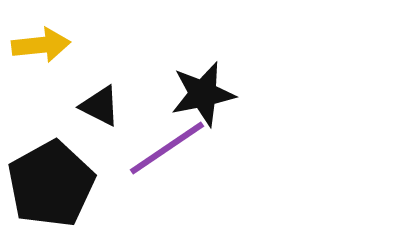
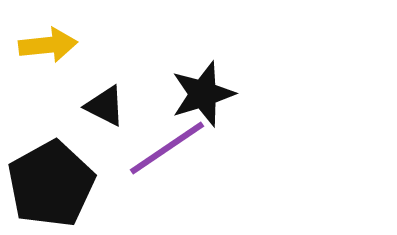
yellow arrow: moved 7 px right
black star: rotated 6 degrees counterclockwise
black triangle: moved 5 px right
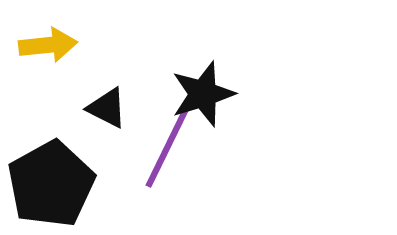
black triangle: moved 2 px right, 2 px down
purple line: rotated 30 degrees counterclockwise
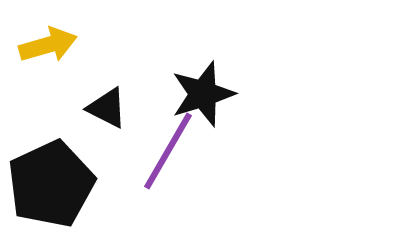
yellow arrow: rotated 10 degrees counterclockwise
purple line: moved 1 px right, 3 px down; rotated 4 degrees clockwise
black pentagon: rotated 4 degrees clockwise
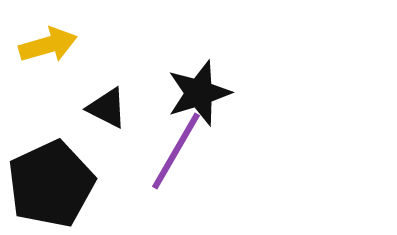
black star: moved 4 px left, 1 px up
purple line: moved 8 px right
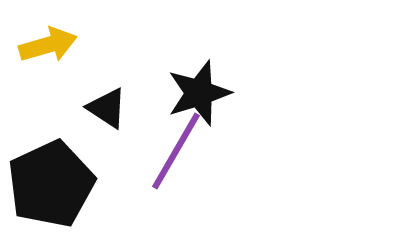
black triangle: rotated 6 degrees clockwise
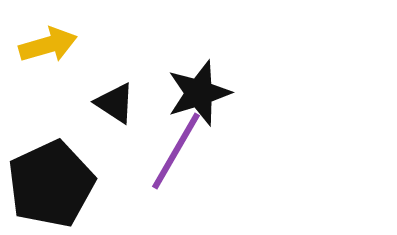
black triangle: moved 8 px right, 5 px up
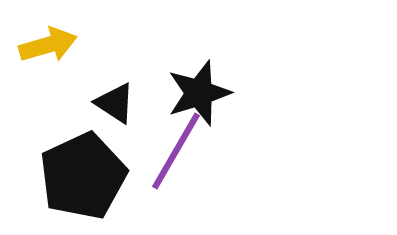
black pentagon: moved 32 px right, 8 px up
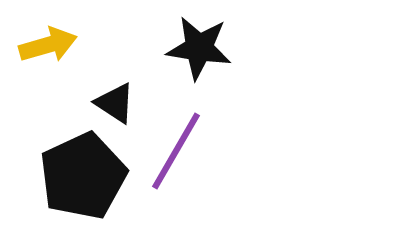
black star: moved 45 px up; rotated 26 degrees clockwise
